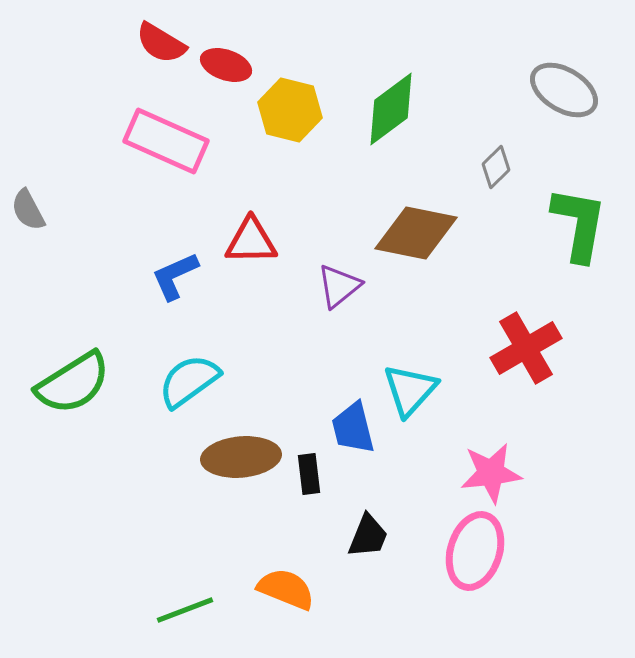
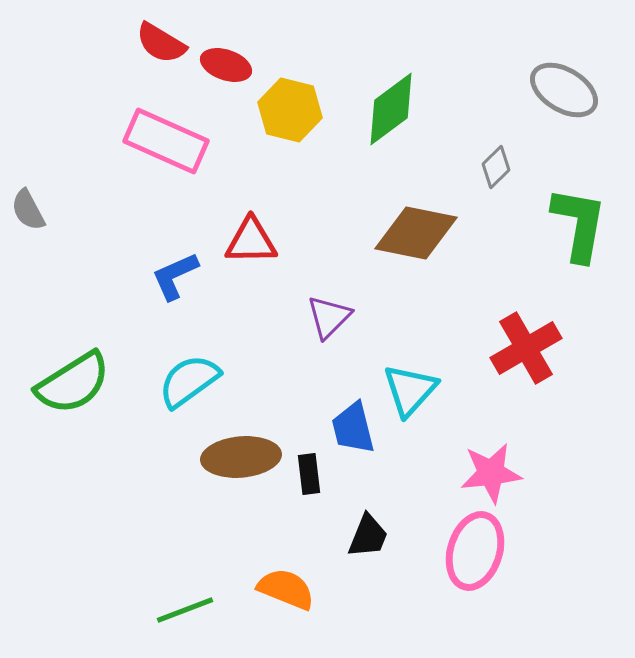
purple triangle: moved 10 px left, 31 px down; rotated 6 degrees counterclockwise
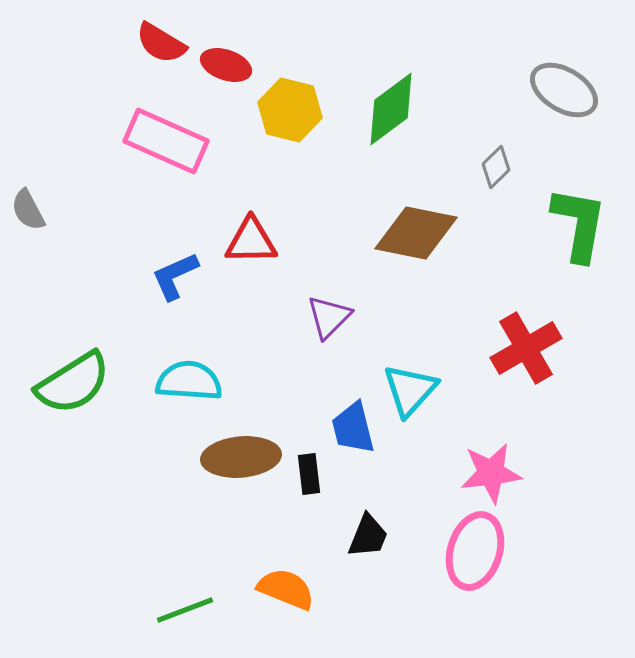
cyan semicircle: rotated 40 degrees clockwise
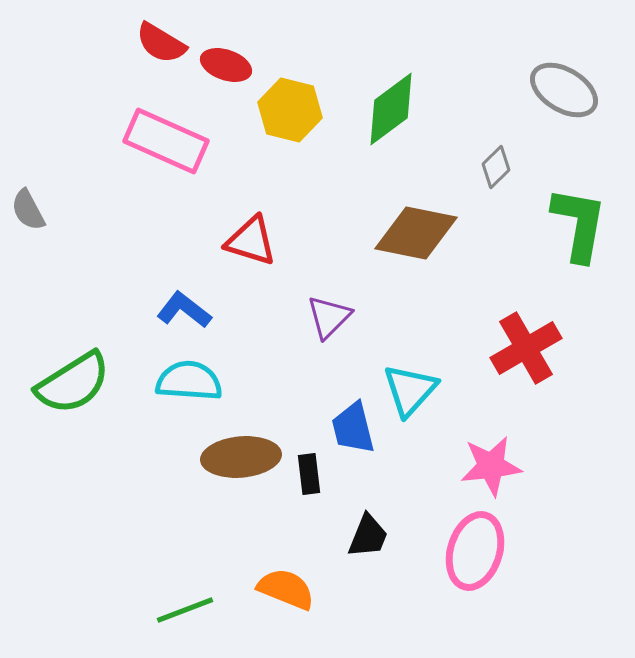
red triangle: rotated 18 degrees clockwise
blue L-shape: moved 9 px right, 34 px down; rotated 62 degrees clockwise
pink star: moved 7 px up
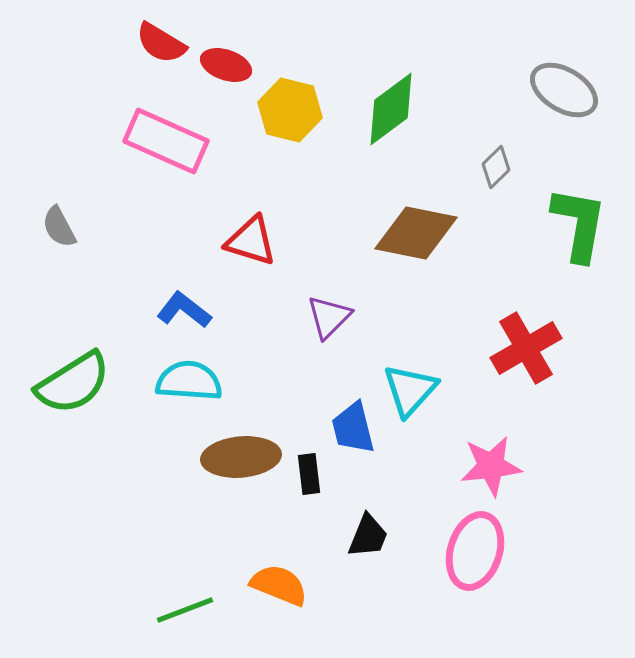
gray semicircle: moved 31 px right, 17 px down
orange semicircle: moved 7 px left, 4 px up
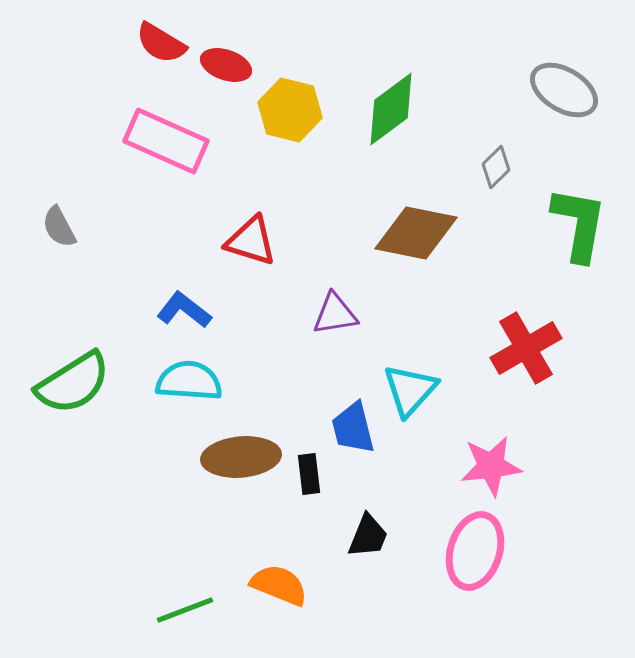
purple triangle: moved 6 px right, 3 px up; rotated 36 degrees clockwise
